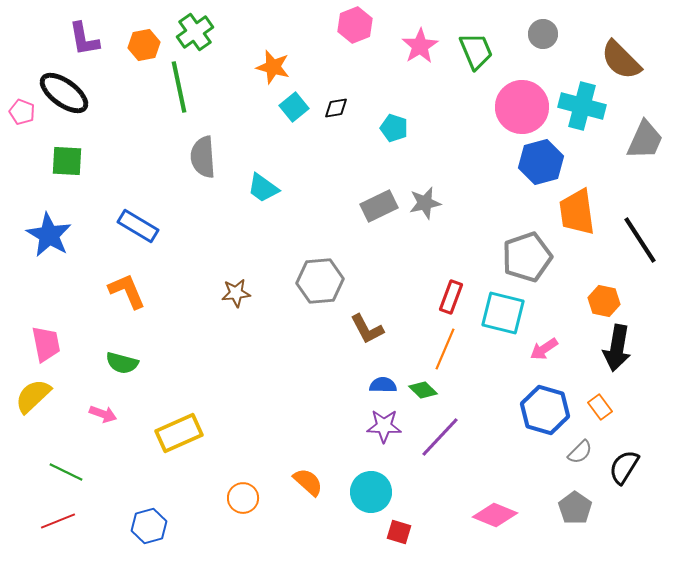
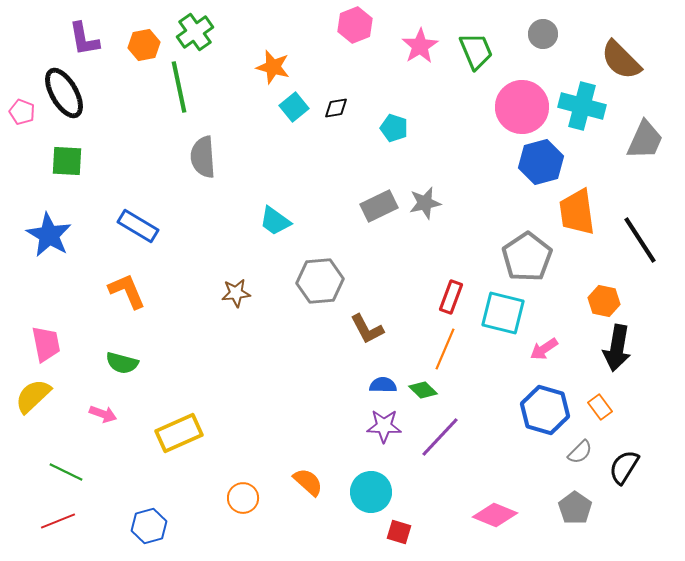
black ellipse at (64, 93): rotated 24 degrees clockwise
cyan trapezoid at (263, 188): moved 12 px right, 33 px down
gray pentagon at (527, 257): rotated 15 degrees counterclockwise
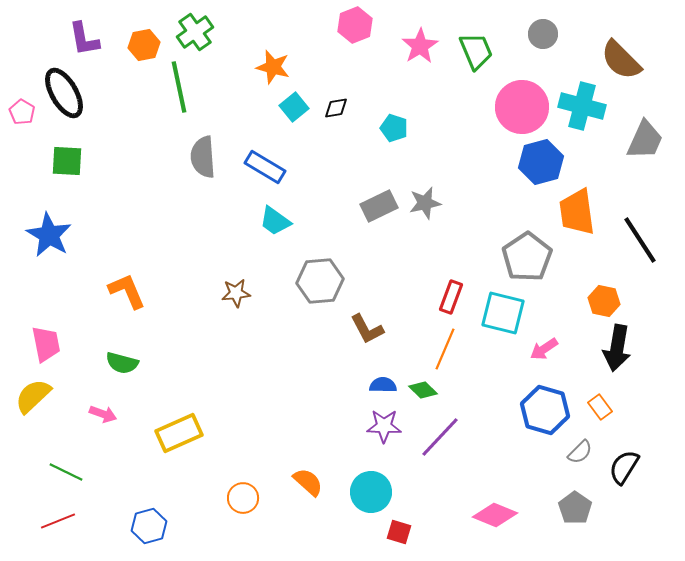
pink pentagon at (22, 112): rotated 10 degrees clockwise
blue rectangle at (138, 226): moved 127 px right, 59 px up
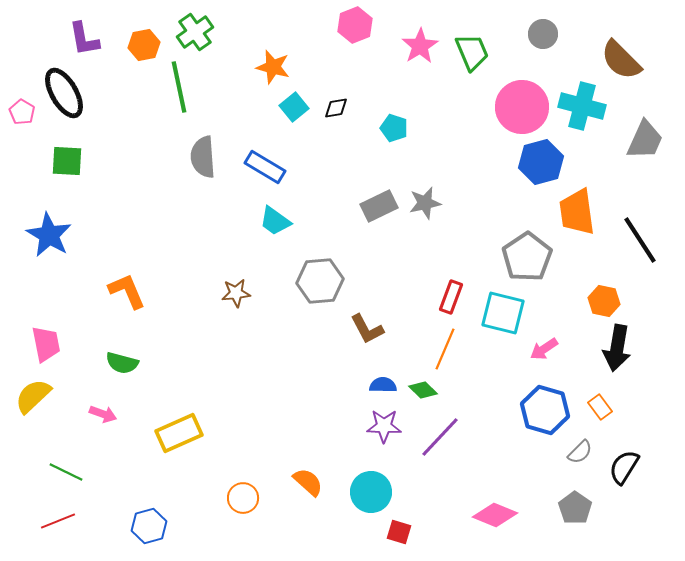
green trapezoid at (476, 51): moved 4 px left, 1 px down
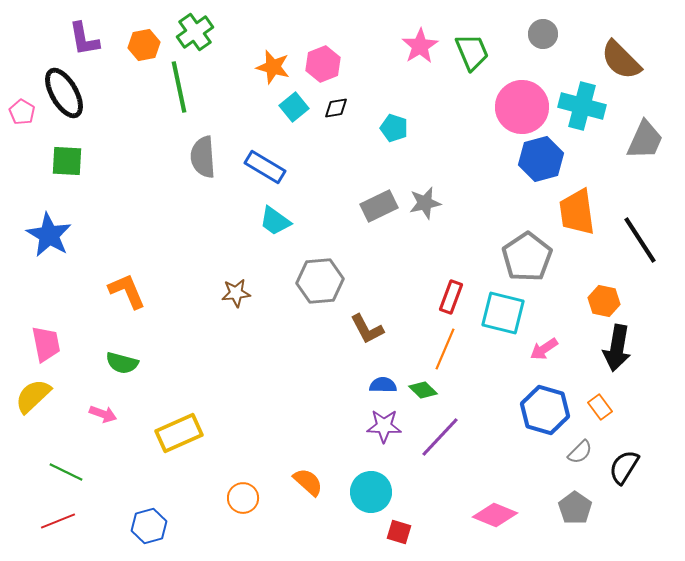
pink hexagon at (355, 25): moved 32 px left, 39 px down
blue hexagon at (541, 162): moved 3 px up
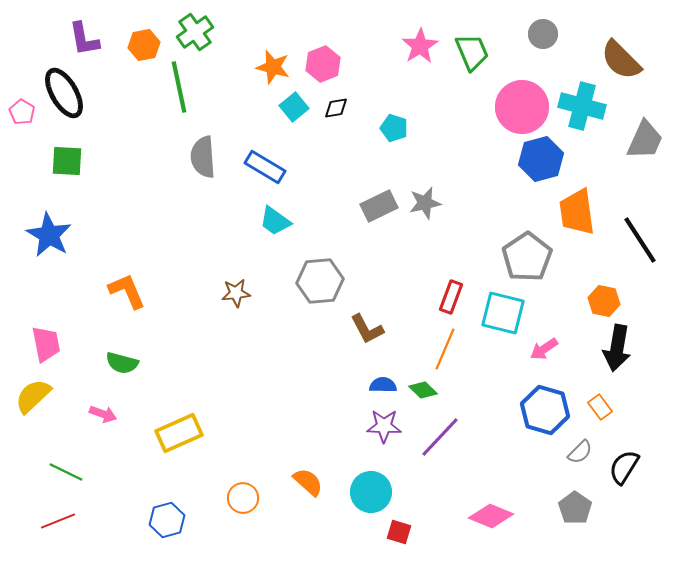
pink diamond at (495, 515): moved 4 px left, 1 px down
blue hexagon at (149, 526): moved 18 px right, 6 px up
